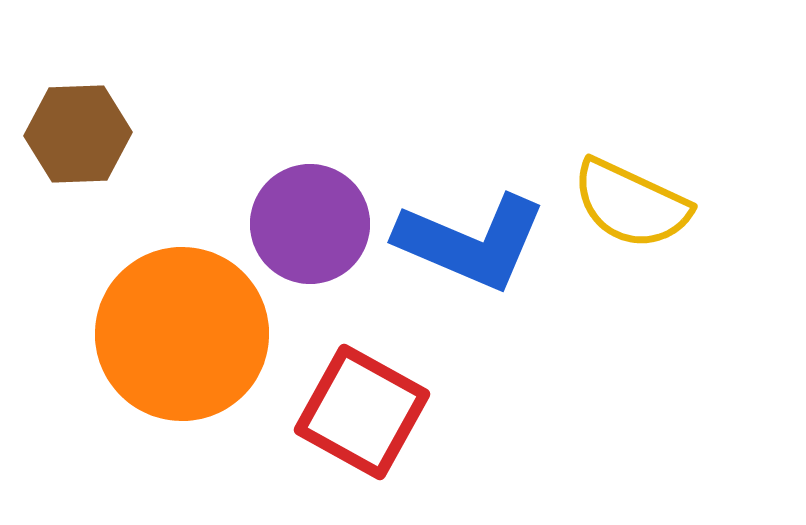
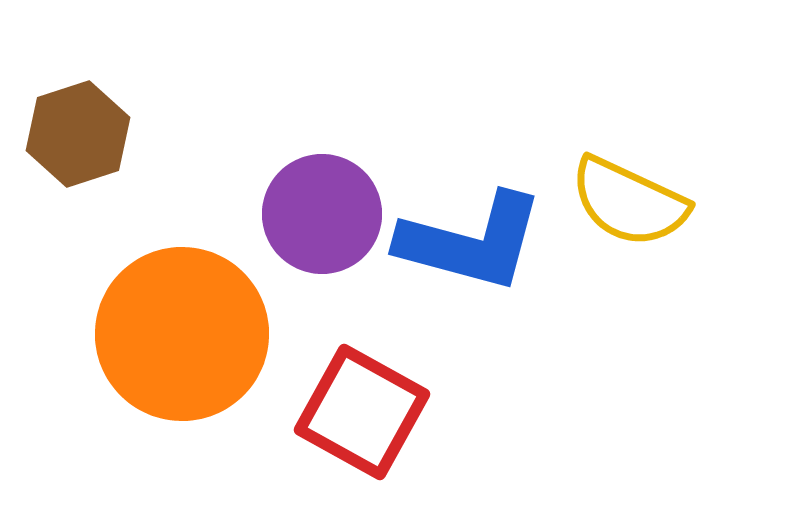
brown hexagon: rotated 16 degrees counterclockwise
yellow semicircle: moved 2 px left, 2 px up
purple circle: moved 12 px right, 10 px up
blue L-shape: rotated 8 degrees counterclockwise
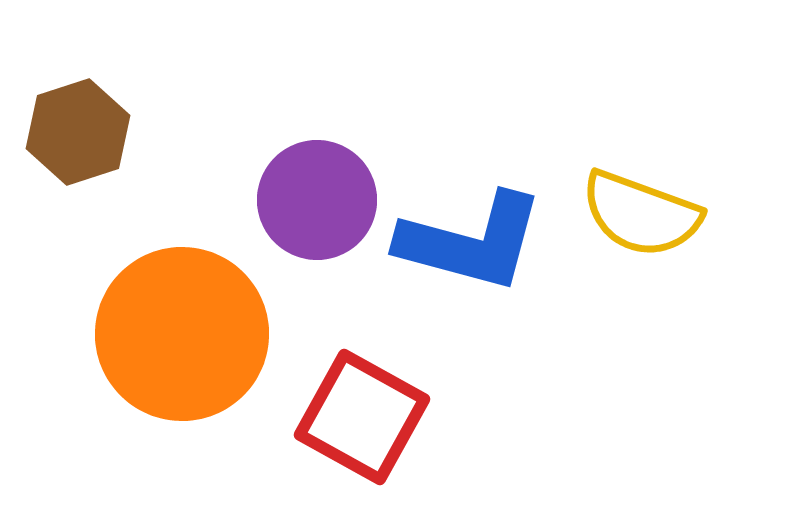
brown hexagon: moved 2 px up
yellow semicircle: moved 12 px right, 12 px down; rotated 5 degrees counterclockwise
purple circle: moved 5 px left, 14 px up
red square: moved 5 px down
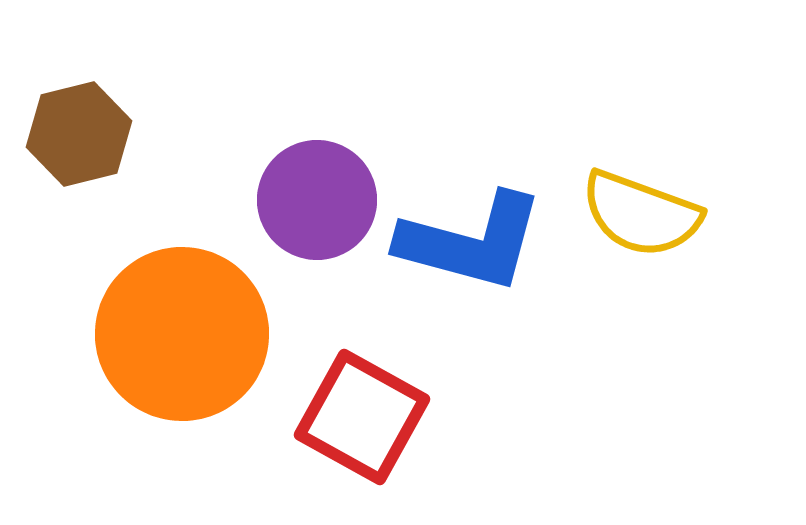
brown hexagon: moved 1 px right, 2 px down; rotated 4 degrees clockwise
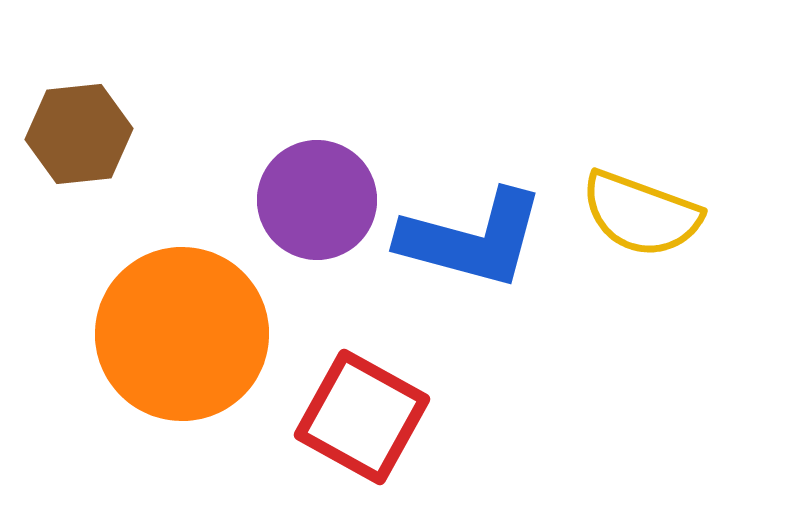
brown hexagon: rotated 8 degrees clockwise
blue L-shape: moved 1 px right, 3 px up
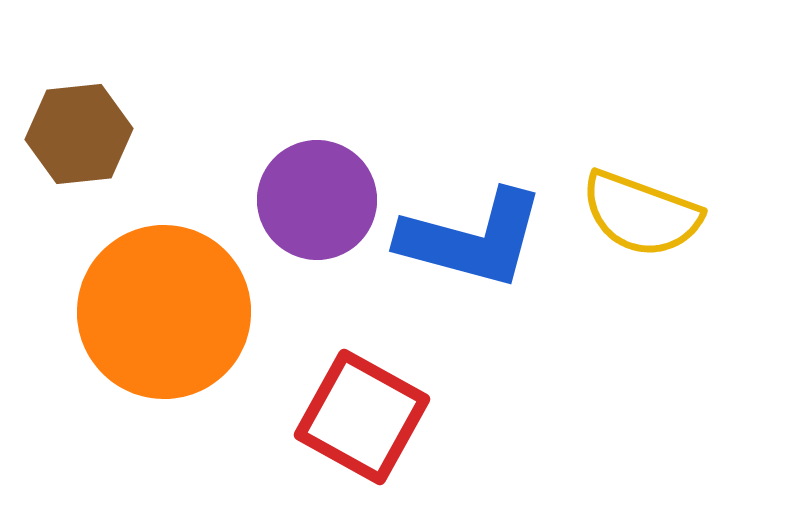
orange circle: moved 18 px left, 22 px up
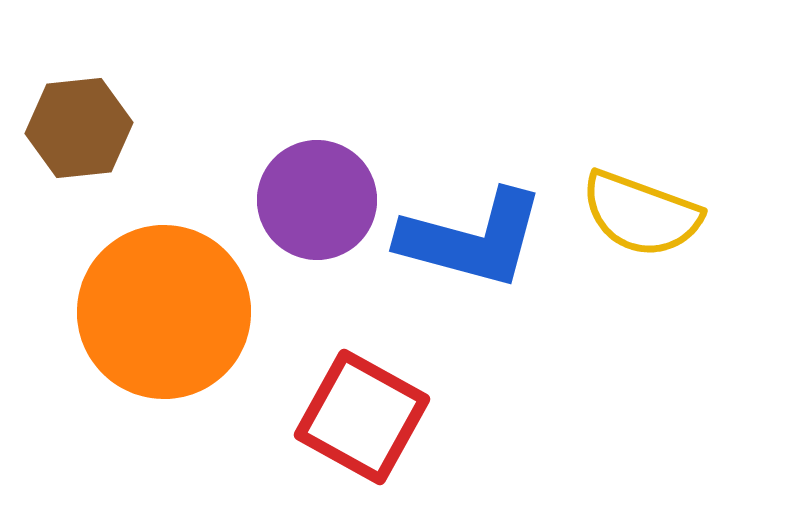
brown hexagon: moved 6 px up
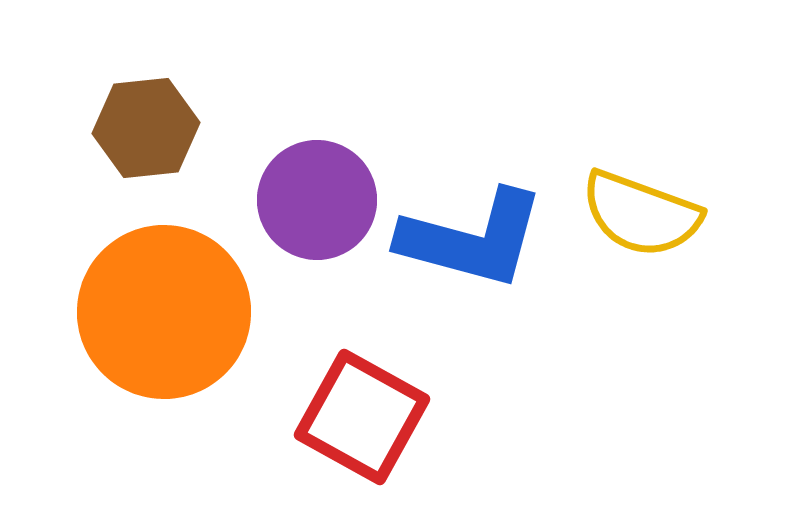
brown hexagon: moved 67 px right
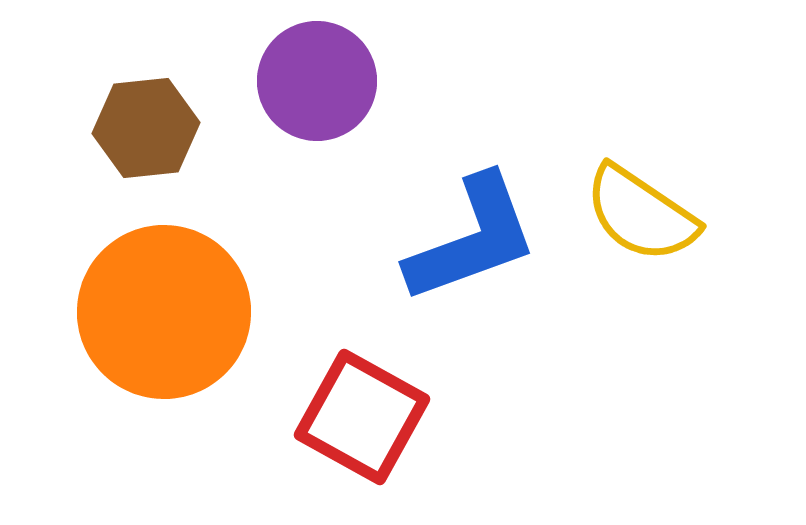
purple circle: moved 119 px up
yellow semicircle: rotated 14 degrees clockwise
blue L-shape: rotated 35 degrees counterclockwise
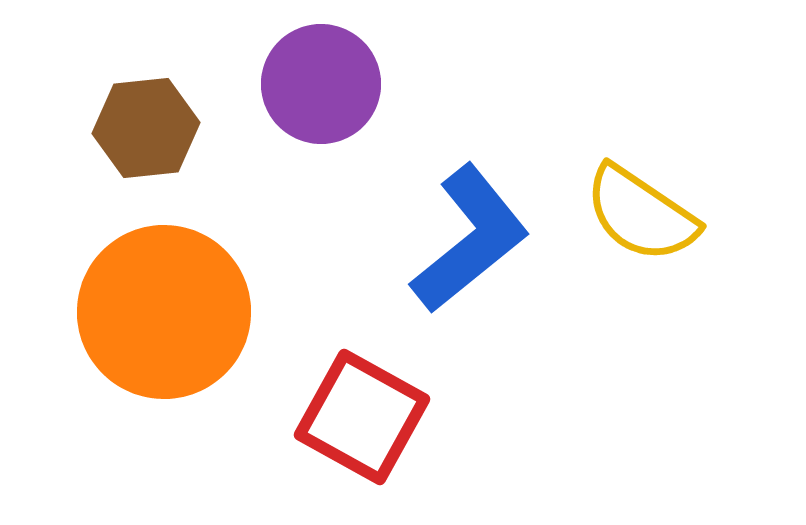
purple circle: moved 4 px right, 3 px down
blue L-shape: moved 2 px left; rotated 19 degrees counterclockwise
